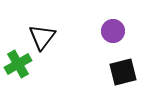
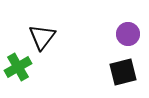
purple circle: moved 15 px right, 3 px down
green cross: moved 3 px down
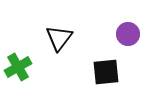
black triangle: moved 17 px right, 1 px down
black square: moved 17 px left; rotated 8 degrees clockwise
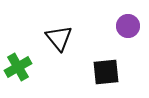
purple circle: moved 8 px up
black triangle: rotated 16 degrees counterclockwise
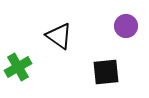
purple circle: moved 2 px left
black triangle: moved 2 px up; rotated 16 degrees counterclockwise
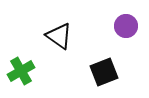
green cross: moved 3 px right, 4 px down
black square: moved 2 px left; rotated 16 degrees counterclockwise
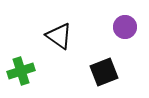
purple circle: moved 1 px left, 1 px down
green cross: rotated 12 degrees clockwise
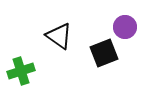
black square: moved 19 px up
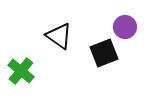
green cross: rotated 32 degrees counterclockwise
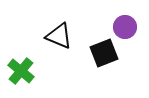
black triangle: rotated 12 degrees counterclockwise
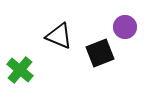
black square: moved 4 px left
green cross: moved 1 px left, 1 px up
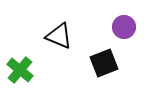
purple circle: moved 1 px left
black square: moved 4 px right, 10 px down
